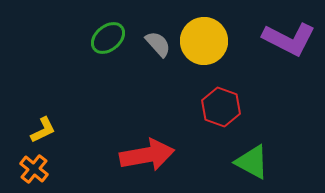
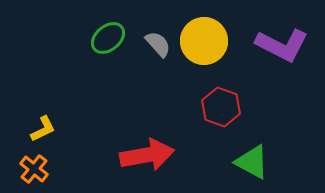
purple L-shape: moved 7 px left, 6 px down
yellow L-shape: moved 1 px up
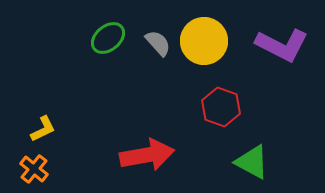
gray semicircle: moved 1 px up
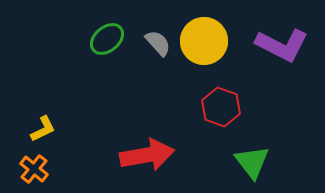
green ellipse: moved 1 px left, 1 px down
green triangle: rotated 24 degrees clockwise
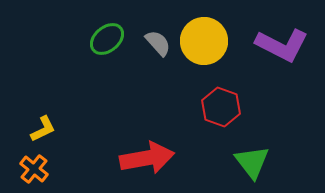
red arrow: moved 3 px down
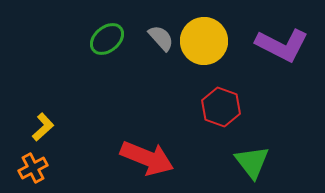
gray semicircle: moved 3 px right, 5 px up
yellow L-shape: moved 2 px up; rotated 16 degrees counterclockwise
red arrow: rotated 32 degrees clockwise
orange cross: moved 1 px left, 1 px up; rotated 24 degrees clockwise
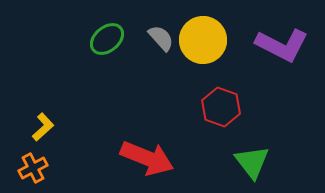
yellow circle: moved 1 px left, 1 px up
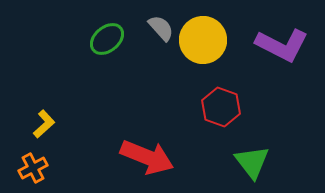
gray semicircle: moved 10 px up
yellow L-shape: moved 1 px right, 3 px up
red arrow: moved 1 px up
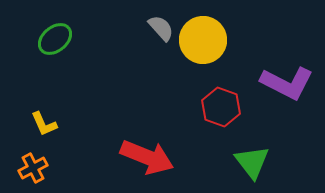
green ellipse: moved 52 px left
purple L-shape: moved 5 px right, 38 px down
yellow L-shape: rotated 108 degrees clockwise
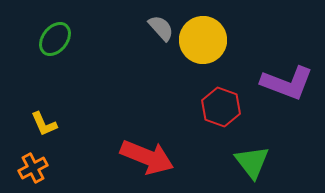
green ellipse: rotated 12 degrees counterclockwise
purple L-shape: rotated 6 degrees counterclockwise
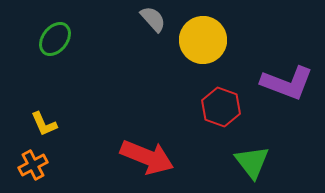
gray semicircle: moved 8 px left, 9 px up
orange cross: moved 3 px up
